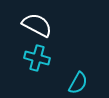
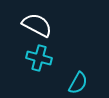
cyan cross: moved 2 px right
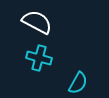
white semicircle: moved 3 px up
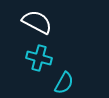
cyan semicircle: moved 14 px left
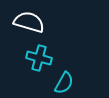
white semicircle: moved 8 px left; rotated 12 degrees counterclockwise
